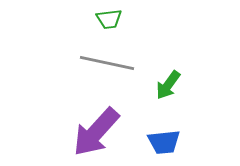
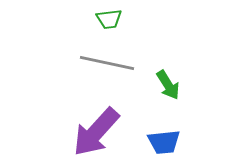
green arrow: rotated 68 degrees counterclockwise
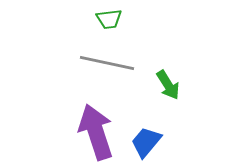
purple arrow: rotated 120 degrees clockwise
blue trapezoid: moved 18 px left; rotated 136 degrees clockwise
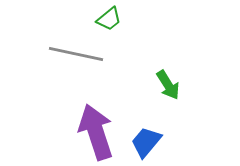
green trapezoid: rotated 32 degrees counterclockwise
gray line: moved 31 px left, 9 px up
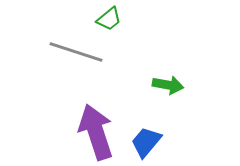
gray line: moved 2 px up; rotated 6 degrees clockwise
green arrow: rotated 48 degrees counterclockwise
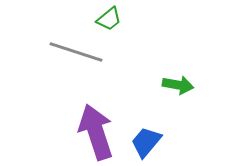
green arrow: moved 10 px right
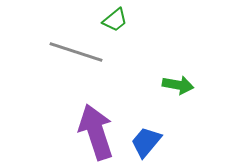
green trapezoid: moved 6 px right, 1 px down
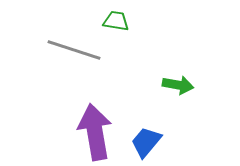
green trapezoid: moved 1 px right, 1 px down; rotated 132 degrees counterclockwise
gray line: moved 2 px left, 2 px up
purple arrow: moved 1 px left; rotated 8 degrees clockwise
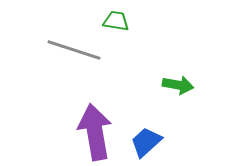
blue trapezoid: rotated 8 degrees clockwise
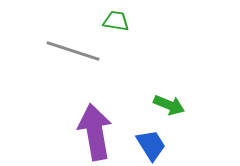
gray line: moved 1 px left, 1 px down
green arrow: moved 9 px left, 20 px down; rotated 12 degrees clockwise
blue trapezoid: moved 5 px right, 3 px down; rotated 100 degrees clockwise
